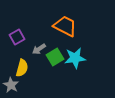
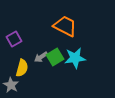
purple square: moved 3 px left, 2 px down
gray arrow: moved 2 px right, 8 px down
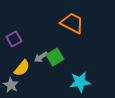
orange trapezoid: moved 7 px right, 3 px up
cyan star: moved 5 px right, 24 px down
yellow semicircle: rotated 24 degrees clockwise
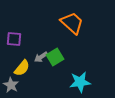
orange trapezoid: rotated 15 degrees clockwise
purple square: rotated 35 degrees clockwise
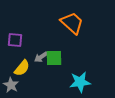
purple square: moved 1 px right, 1 px down
green square: moved 1 px left, 1 px down; rotated 30 degrees clockwise
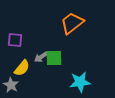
orange trapezoid: rotated 80 degrees counterclockwise
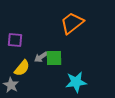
cyan star: moved 4 px left
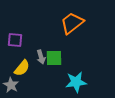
gray arrow: rotated 72 degrees counterclockwise
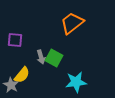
green square: rotated 30 degrees clockwise
yellow semicircle: moved 7 px down
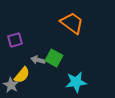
orange trapezoid: rotated 75 degrees clockwise
purple square: rotated 21 degrees counterclockwise
gray arrow: moved 3 px left, 3 px down; rotated 120 degrees clockwise
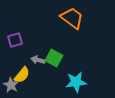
orange trapezoid: moved 5 px up
